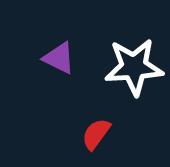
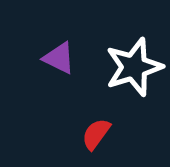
white star: rotated 14 degrees counterclockwise
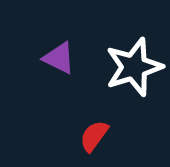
red semicircle: moved 2 px left, 2 px down
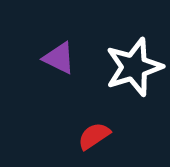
red semicircle: rotated 20 degrees clockwise
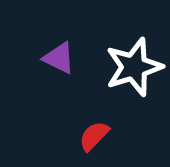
red semicircle: rotated 12 degrees counterclockwise
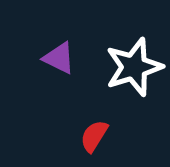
red semicircle: rotated 12 degrees counterclockwise
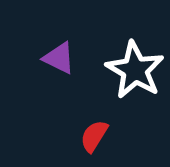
white star: moved 1 px right, 3 px down; rotated 24 degrees counterclockwise
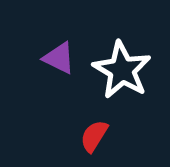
white star: moved 13 px left
